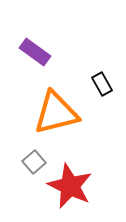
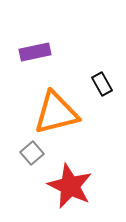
purple rectangle: rotated 48 degrees counterclockwise
gray square: moved 2 px left, 9 px up
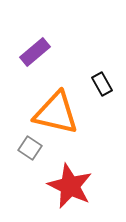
purple rectangle: rotated 28 degrees counterclockwise
orange triangle: rotated 27 degrees clockwise
gray square: moved 2 px left, 5 px up; rotated 15 degrees counterclockwise
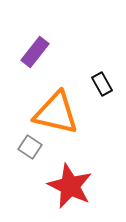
purple rectangle: rotated 12 degrees counterclockwise
gray square: moved 1 px up
